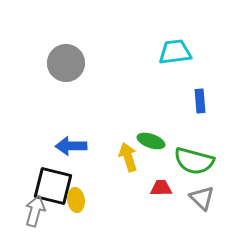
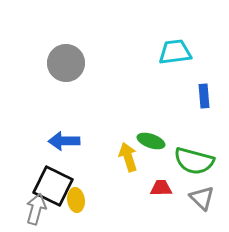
blue rectangle: moved 4 px right, 5 px up
blue arrow: moved 7 px left, 5 px up
black square: rotated 12 degrees clockwise
gray arrow: moved 1 px right, 2 px up
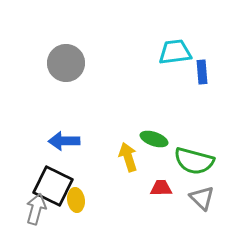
blue rectangle: moved 2 px left, 24 px up
green ellipse: moved 3 px right, 2 px up
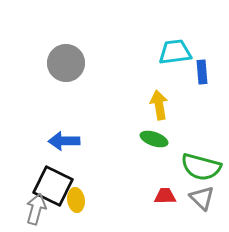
yellow arrow: moved 31 px right, 52 px up; rotated 8 degrees clockwise
green semicircle: moved 7 px right, 6 px down
red trapezoid: moved 4 px right, 8 px down
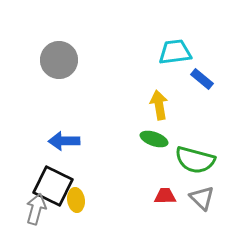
gray circle: moved 7 px left, 3 px up
blue rectangle: moved 7 px down; rotated 45 degrees counterclockwise
green semicircle: moved 6 px left, 7 px up
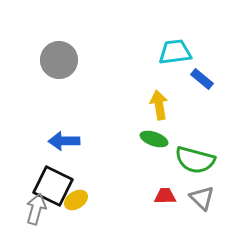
yellow ellipse: rotated 65 degrees clockwise
